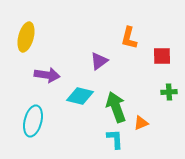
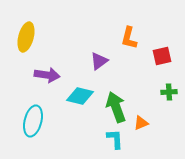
red square: rotated 12 degrees counterclockwise
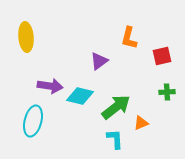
yellow ellipse: rotated 20 degrees counterclockwise
purple arrow: moved 3 px right, 11 px down
green cross: moved 2 px left
green arrow: rotated 72 degrees clockwise
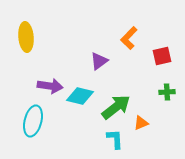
orange L-shape: rotated 30 degrees clockwise
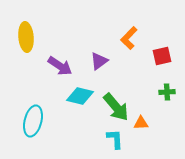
purple arrow: moved 10 px right, 20 px up; rotated 25 degrees clockwise
green arrow: rotated 88 degrees clockwise
orange triangle: rotated 21 degrees clockwise
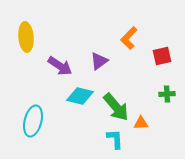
green cross: moved 2 px down
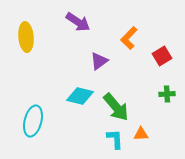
red square: rotated 18 degrees counterclockwise
purple arrow: moved 18 px right, 44 px up
orange triangle: moved 11 px down
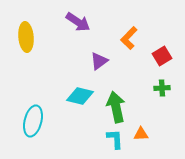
green cross: moved 5 px left, 6 px up
green arrow: rotated 152 degrees counterclockwise
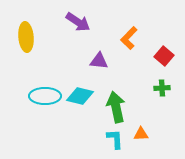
red square: moved 2 px right; rotated 18 degrees counterclockwise
purple triangle: rotated 42 degrees clockwise
cyan ellipse: moved 12 px right, 25 px up; rotated 76 degrees clockwise
